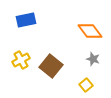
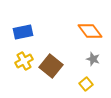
blue rectangle: moved 3 px left, 12 px down
yellow cross: moved 3 px right, 1 px down
yellow square: moved 1 px up
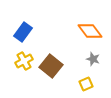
blue rectangle: rotated 42 degrees counterclockwise
yellow square: rotated 16 degrees clockwise
